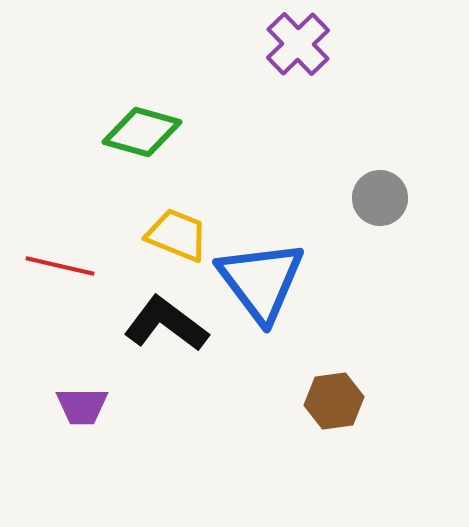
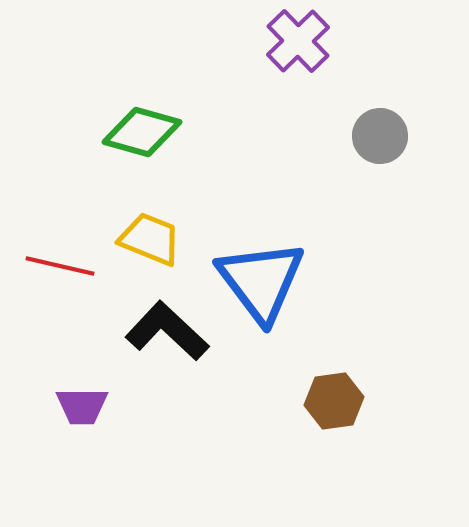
purple cross: moved 3 px up
gray circle: moved 62 px up
yellow trapezoid: moved 27 px left, 4 px down
black L-shape: moved 1 px right, 7 px down; rotated 6 degrees clockwise
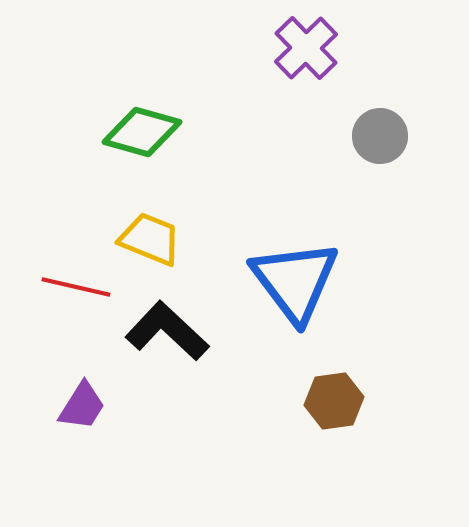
purple cross: moved 8 px right, 7 px down
red line: moved 16 px right, 21 px down
blue triangle: moved 34 px right
purple trapezoid: rotated 58 degrees counterclockwise
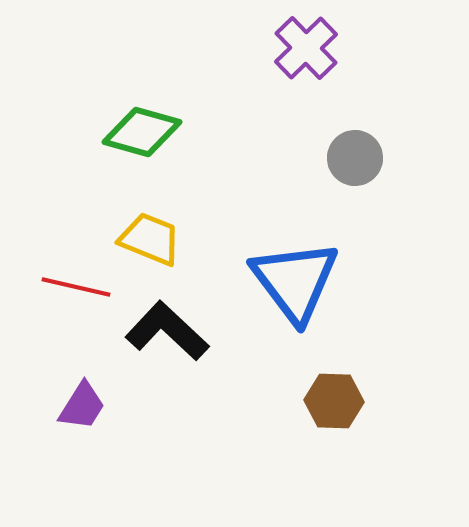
gray circle: moved 25 px left, 22 px down
brown hexagon: rotated 10 degrees clockwise
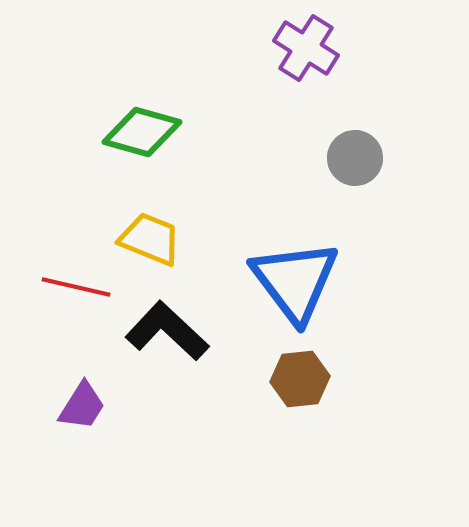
purple cross: rotated 14 degrees counterclockwise
brown hexagon: moved 34 px left, 22 px up; rotated 8 degrees counterclockwise
